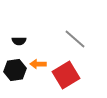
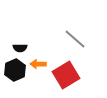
black semicircle: moved 1 px right, 7 px down
black hexagon: rotated 15 degrees counterclockwise
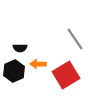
gray line: rotated 15 degrees clockwise
black hexagon: moved 1 px left, 1 px down
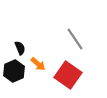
black semicircle: rotated 112 degrees counterclockwise
orange arrow: rotated 140 degrees counterclockwise
red square: moved 2 px right; rotated 24 degrees counterclockwise
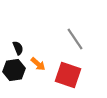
black semicircle: moved 2 px left
black hexagon: moved 1 px up; rotated 15 degrees clockwise
red square: rotated 16 degrees counterclockwise
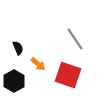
black hexagon: moved 11 px down; rotated 20 degrees counterclockwise
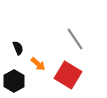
red square: rotated 12 degrees clockwise
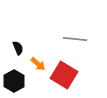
gray line: rotated 50 degrees counterclockwise
red square: moved 4 px left
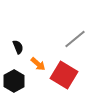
gray line: rotated 45 degrees counterclockwise
black semicircle: moved 1 px up
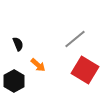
black semicircle: moved 3 px up
orange arrow: moved 1 px down
red square: moved 21 px right, 5 px up
